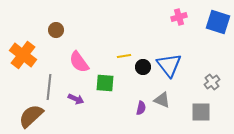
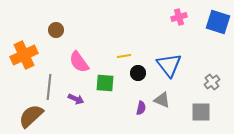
orange cross: moved 1 px right; rotated 28 degrees clockwise
black circle: moved 5 px left, 6 px down
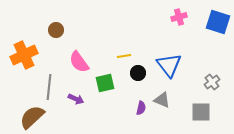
green square: rotated 18 degrees counterclockwise
brown semicircle: moved 1 px right, 1 px down
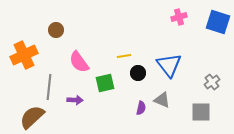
purple arrow: moved 1 px left, 1 px down; rotated 21 degrees counterclockwise
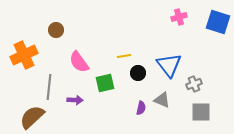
gray cross: moved 18 px left, 2 px down; rotated 14 degrees clockwise
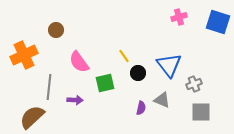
yellow line: rotated 64 degrees clockwise
